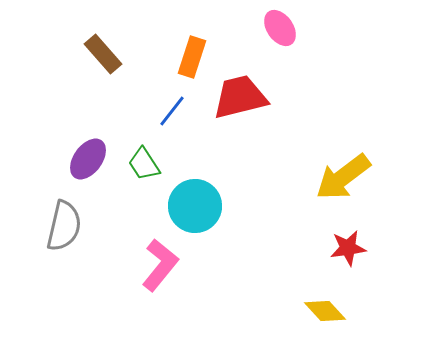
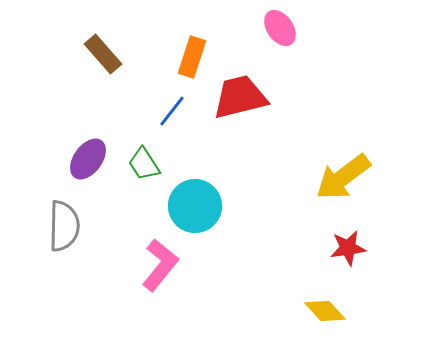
gray semicircle: rotated 12 degrees counterclockwise
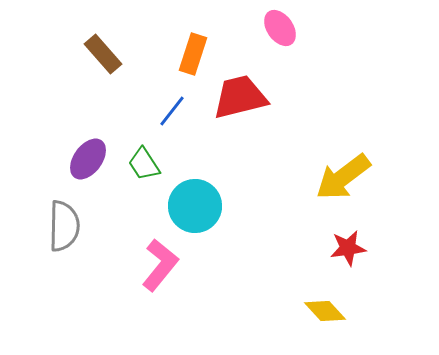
orange rectangle: moved 1 px right, 3 px up
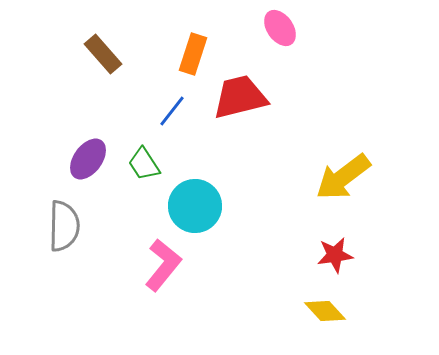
red star: moved 13 px left, 7 px down
pink L-shape: moved 3 px right
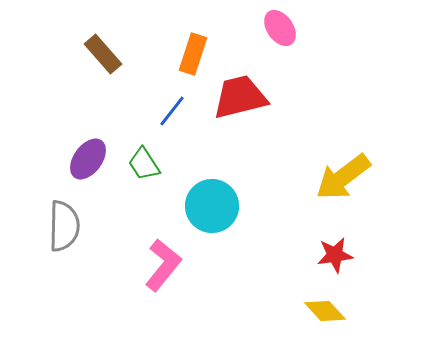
cyan circle: moved 17 px right
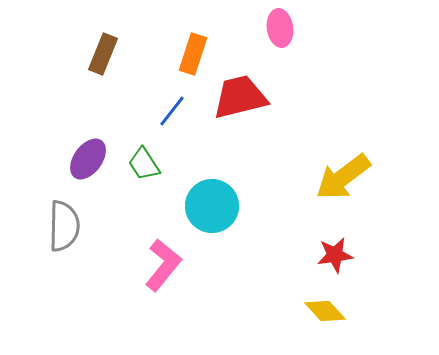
pink ellipse: rotated 27 degrees clockwise
brown rectangle: rotated 63 degrees clockwise
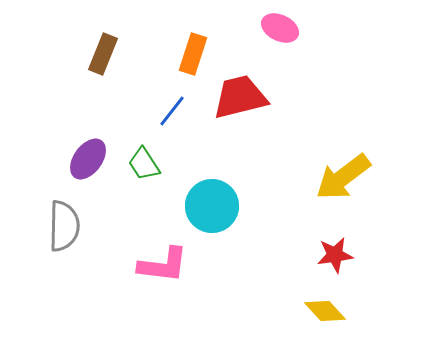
pink ellipse: rotated 57 degrees counterclockwise
pink L-shape: rotated 58 degrees clockwise
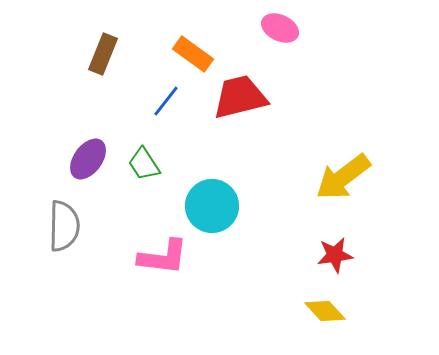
orange rectangle: rotated 72 degrees counterclockwise
blue line: moved 6 px left, 10 px up
pink L-shape: moved 8 px up
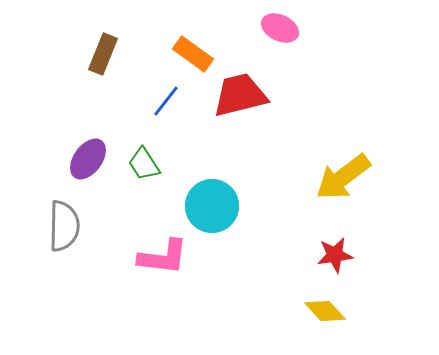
red trapezoid: moved 2 px up
